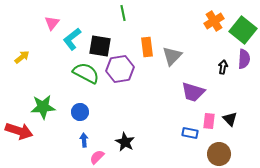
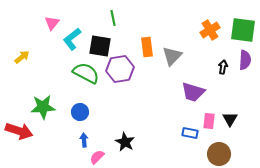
green line: moved 10 px left, 5 px down
orange cross: moved 4 px left, 9 px down
green square: rotated 32 degrees counterclockwise
purple semicircle: moved 1 px right, 1 px down
black triangle: rotated 14 degrees clockwise
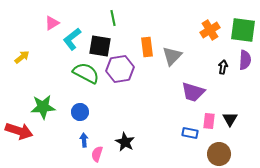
pink triangle: rotated 21 degrees clockwise
pink semicircle: moved 3 px up; rotated 28 degrees counterclockwise
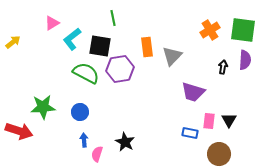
yellow arrow: moved 9 px left, 15 px up
black triangle: moved 1 px left, 1 px down
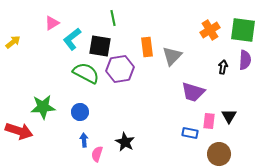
black triangle: moved 4 px up
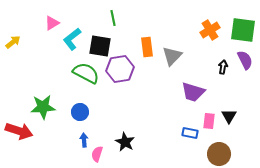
purple semicircle: rotated 30 degrees counterclockwise
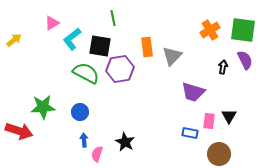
yellow arrow: moved 1 px right, 2 px up
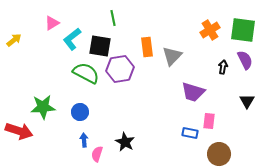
black triangle: moved 18 px right, 15 px up
